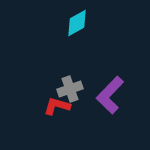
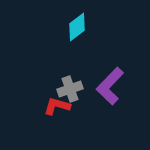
cyan diamond: moved 4 px down; rotated 8 degrees counterclockwise
purple L-shape: moved 9 px up
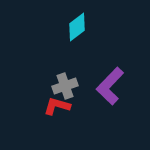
gray cross: moved 5 px left, 3 px up
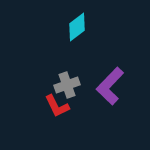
gray cross: moved 2 px right, 1 px up
red L-shape: rotated 132 degrees counterclockwise
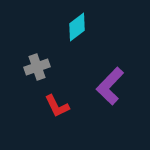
gray cross: moved 30 px left, 18 px up
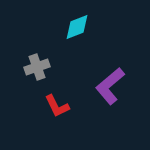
cyan diamond: rotated 16 degrees clockwise
purple L-shape: rotated 6 degrees clockwise
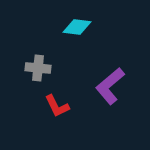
cyan diamond: rotated 28 degrees clockwise
gray cross: moved 1 px right, 1 px down; rotated 25 degrees clockwise
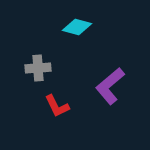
cyan diamond: rotated 8 degrees clockwise
gray cross: rotated 10 degrees counterclockwise
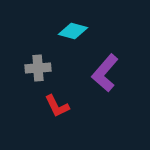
cyan diamond: moved 4 px left, 4 px down
purple L-shape: moved 5 px left, 13 px up; rotated 9 degrees counterclockwise
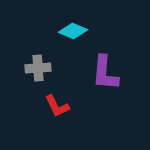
cyan diamond: rotated 8 degrees clockwise
purple L-shape: rotated 36 degrees counterclockwise
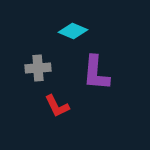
purple L-shape: moved 9 px left
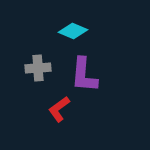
purple L-shape: moved 12 px left, 2 px down
red L-shape: moved 2 px right, 3 px down; rotated 80 degrees clockwise
